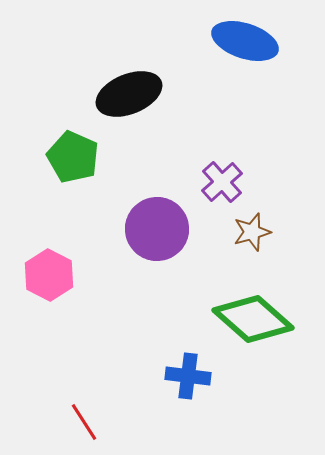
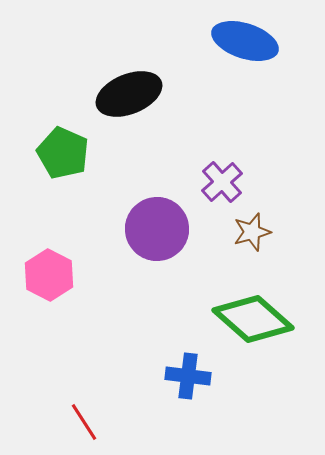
green pentagon: moved 10 px left, 4 px up
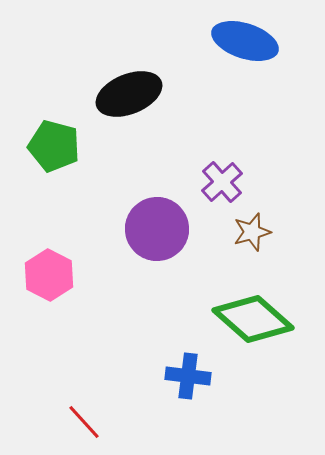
green pentagon: moved 9 px left, 7 px up; rotated 9 degrees counterclockwise
red line: rotated 9 degrees counterclockwise
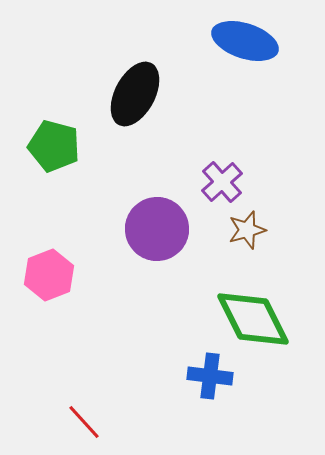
black ellipse: moved 6 px right; rotated 40 degrees counterclockwise
brown star: moved 5 px left, 2 px up
pink hexagon: rotated 12 degrees clockwise
green diamond: rotated 22 degrees clockwise
blue cross: moved 22 px right
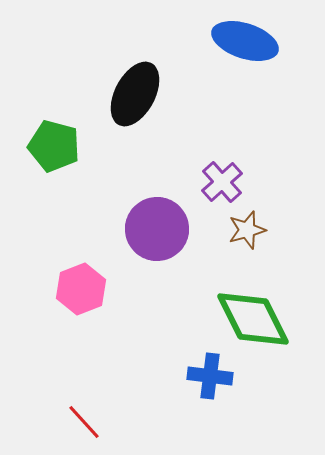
pink hexagon: moved 32 px right, 14 px down
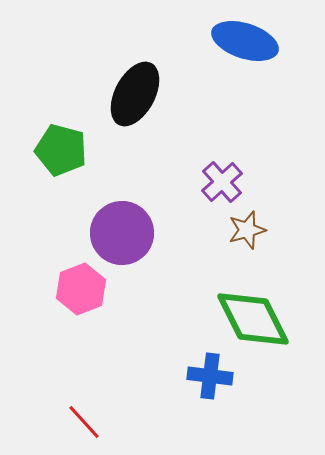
green pentagon: moved 7 px right, 4 px down
purple circle: moved 35 px left, 4 px down
